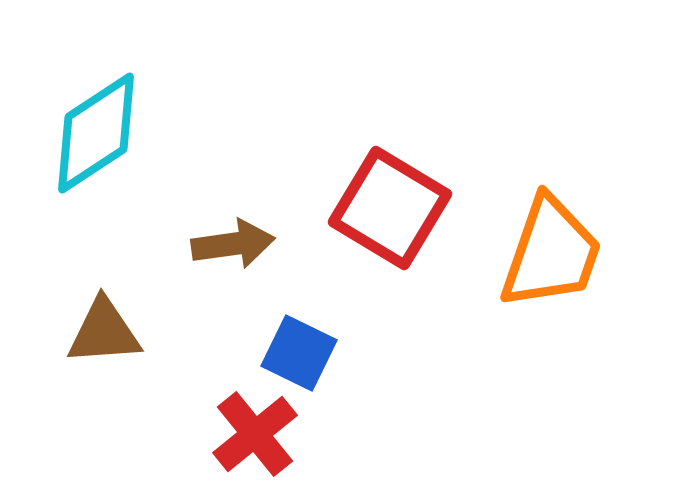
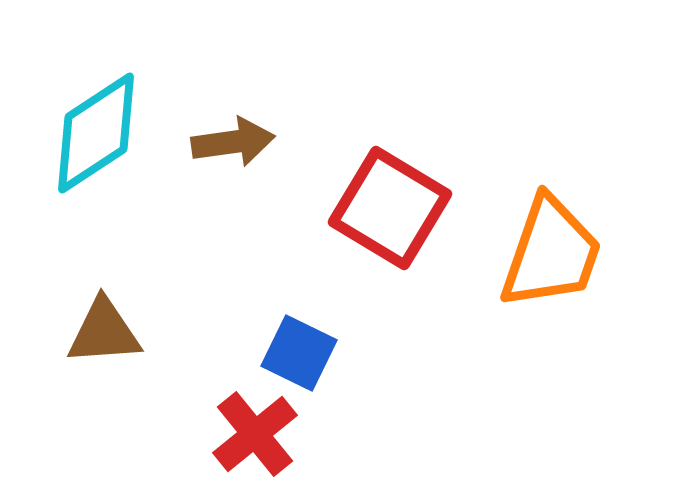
brown arrow: moved 102 px up
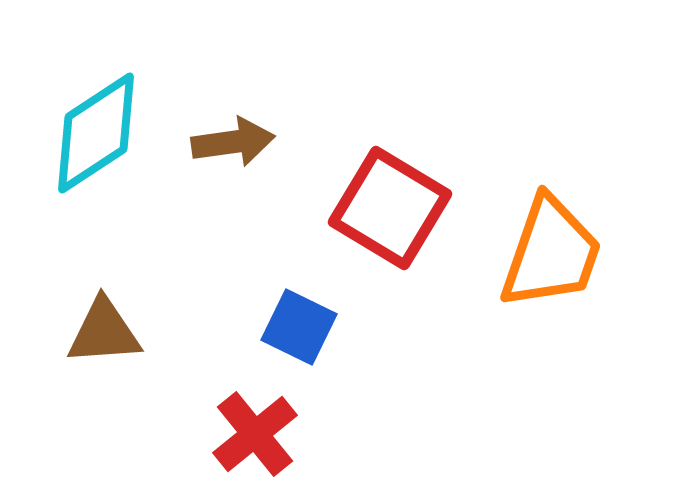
blue square: moved 26 px up
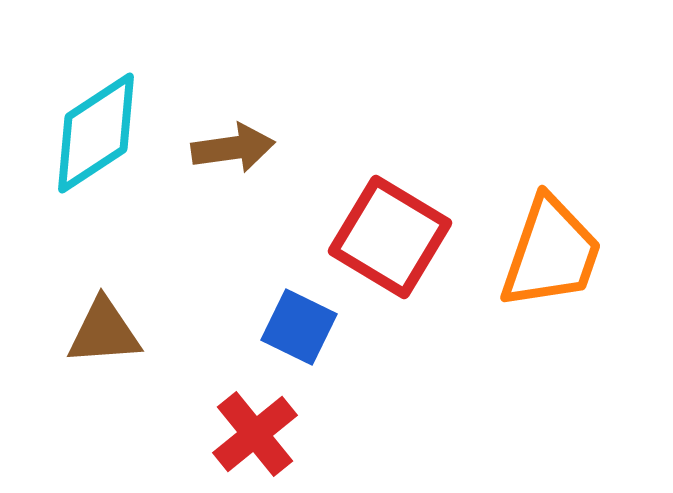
brown arrow: moved 6 px down
red square: moved 29 px down
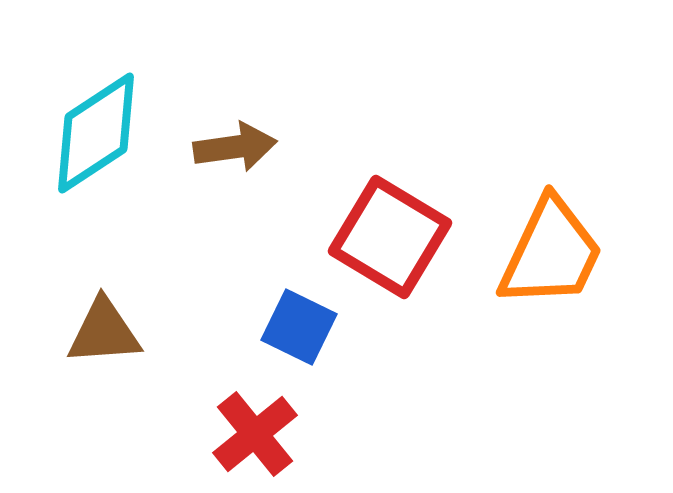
brown arrow: moved 2 px right, 1 px up
orange trapezoid: rotated 6 degrees clockwise
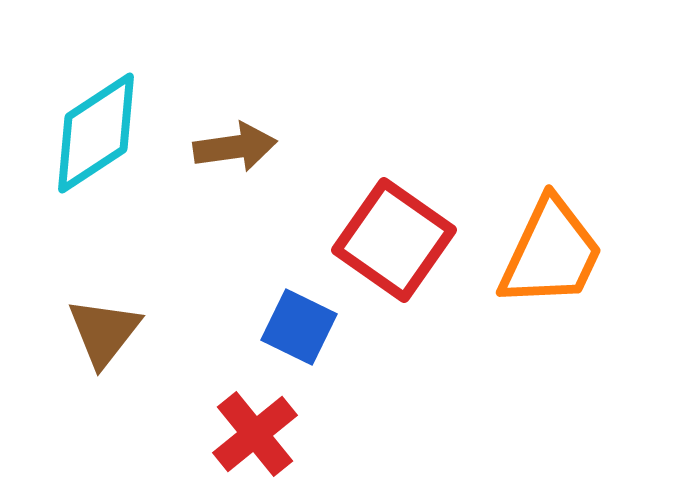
red square: moved 4 px right, 3 px down; rotated 4 degrees clockwise
brown triangle: rotated 48 degrees counterclockwise
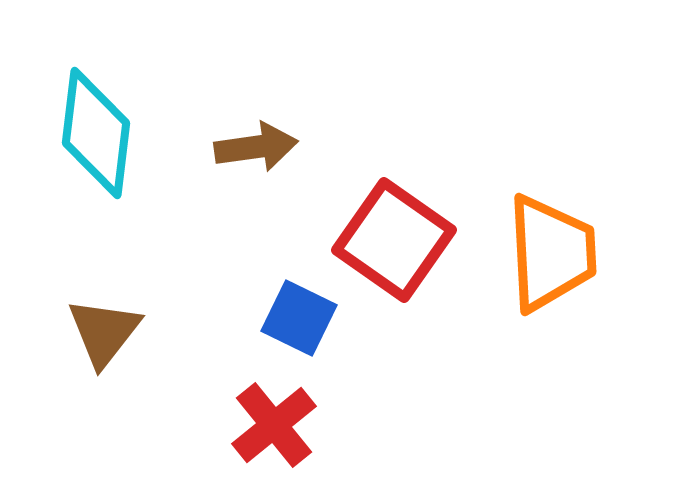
cyan diamond: rotated 50 degrees counterclockwise
brown arrow: moved 21 px right
orange trapezoid: rotated 28 degrees counterclockwise
blue square: moved 9 px up
red cross: moved 19 px right, 9 px up
